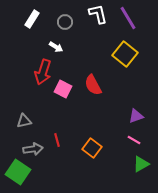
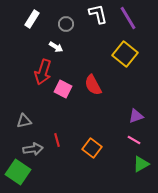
gray circle: moved 1 px right, 2 px down
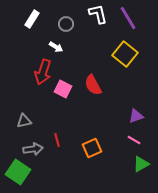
orange square: rotated 30 degrees clockwise
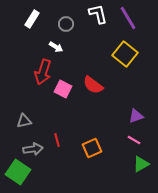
red semicircle: rotated 25 degrees counterclockwise
